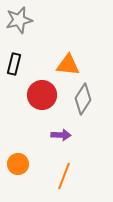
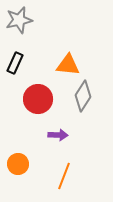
black rectangle: moved 1 px right, 1 px up; rotated 10 degrees clockwise
red circle: moved 4 px left, 4 px down
gray diamond: moved 3 px up
purple arrow: moved 3 px left
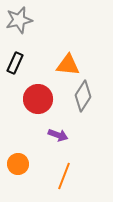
purple arrow: rotated 18 degrees clockwise
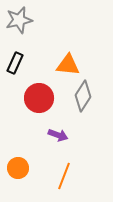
red circle: moved 1 px right, 1 px up
orange circle: moved 4 px down
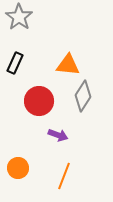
gray star: moved 3 px up; rotated 24 degrees counterclockwise
red circle: moved 3 px down
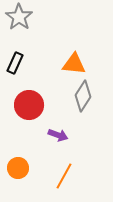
orange triangle: moved 6 px right, 1 px up
red circle: moved 10 px left, 4 px down
orange line: rotated 8 degrees clockwise
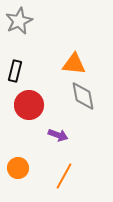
gray star: moved 4 px down; rotated 12 degrees clockwise
black rectangle: moved 8 px down; rotated 10 degrees counterclockwise
gray diamond: rotated 44 degrees counterclockwise
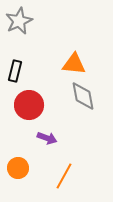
purple arrow: moved 11 px left, 3 px down
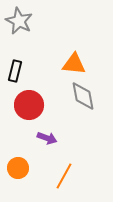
gray star: rotated 20 degrees counterclockwise
